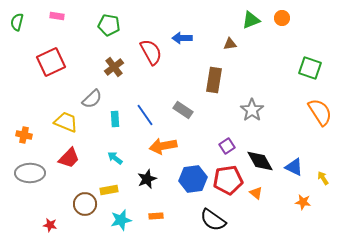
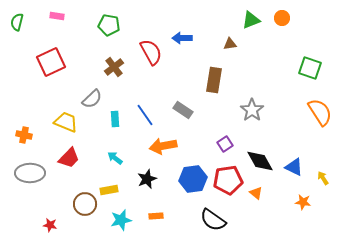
purple square: moved 2 px left, 2 px up
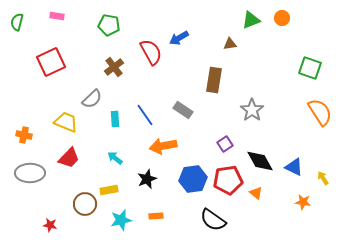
blue arrow: moved 3 px left; rotated 30 degrees counterclockwise
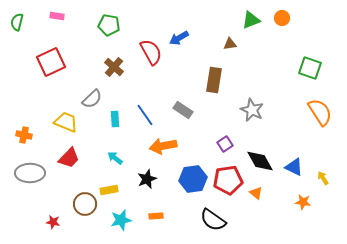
brown cross: rotated 12 degrees counterclockwise
gray star: rotated 10 degrees counterclockwise
red star: moved 3 px right, 3 px up
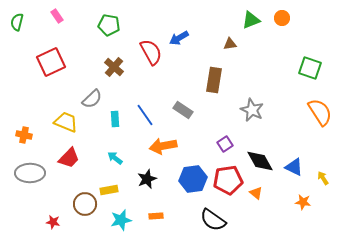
pink rectangle: rotated 48 degrees clockwise
